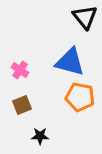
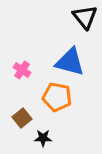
pink cross: moved 2 px right
orange pentagon: moved 23 px left
brown square: moved 13 px down; rotated 18 degrees counterclockwise
black star: moved 3 px right, 2 px down
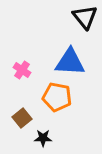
blue triangle: rotated 12 degrees counterclockwise
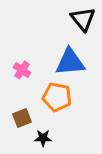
black triangle: moved 2 px left, 2 px down
blue triangle: rotated 8 degrees counterclockwise
brown square: rotated 18 degrees clockwise
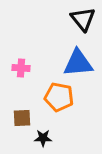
blue triangle: moved 8 px right, 1 px down
pink cross: moved 1 px left, 2 px up; rotated 30 degrees counterclockwise
orange pentagon: moved 2 px right
brown square: rotated 18 degrees clockwise
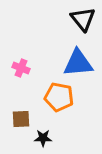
pink cross: rotated 18 degrees clockwise
brown square: moved 1 px left, 1 px down
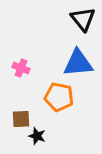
black star: moved 6 px left, 2 px up; rotated 18 degrees clockwise
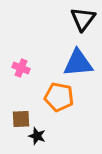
black triangle: rotated 16 degrees clockwise
